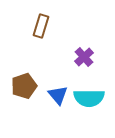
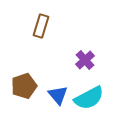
purple cross: moved 1 px right, 3 px down
cyan semicircle: rotated 28 degrees counterclockwise
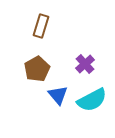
purple cross: moved 4 px down
brown pentagon: moved 13 px right, 17 px up; rotated 10 degrees counterclockwise
cyan semicircle: moved 3 px right, 2 px down
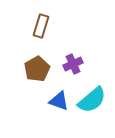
purple cross: moved 12 px left; rotated 18 degrees clockwise
blue triangle: moved 1 px right, 6 px down; rotated 30 degrees counterclockwise
cyan semicircle: rotated 12 degrees counterclockwise
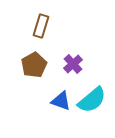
purple cross: rotated 18 degrees counterclockwise
brown pentagon: moved 3 px left, 4 px up
blue triangle: moved 2 px right
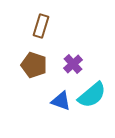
brown pentagon: rotated 25 degrees counterclockwise
cyan semicircle: moved 5 px up
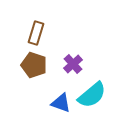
brown rectangle: moved 5 px left, 7 px down
blue triangle: moved 2 px down
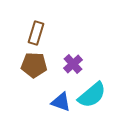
brown pentagon: rotated 15 degrees counterclockwise
blue triangle: moved 1 px up
